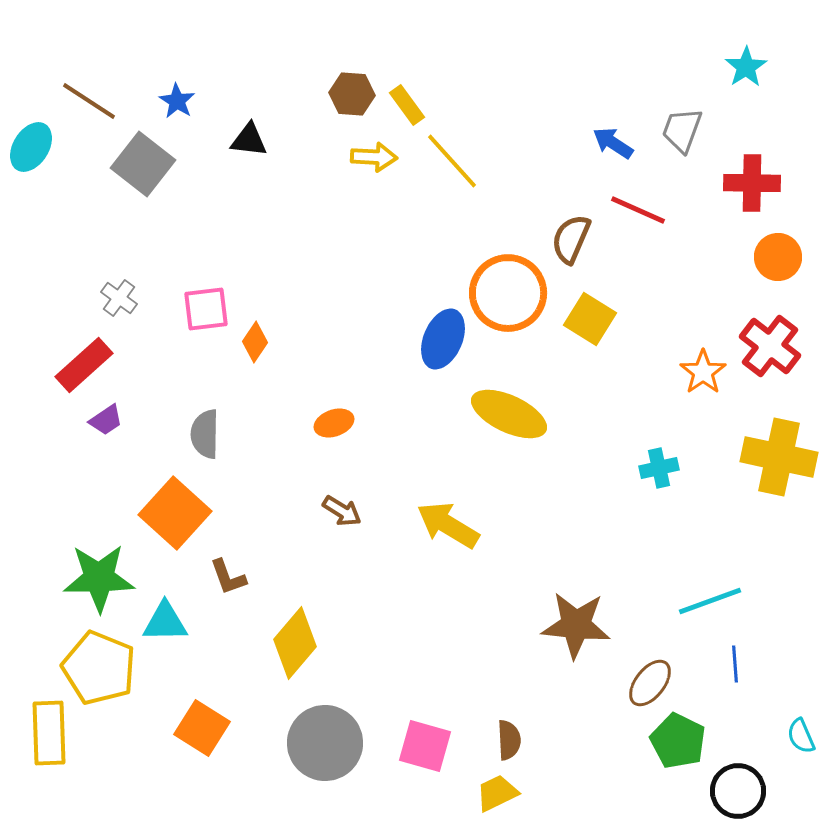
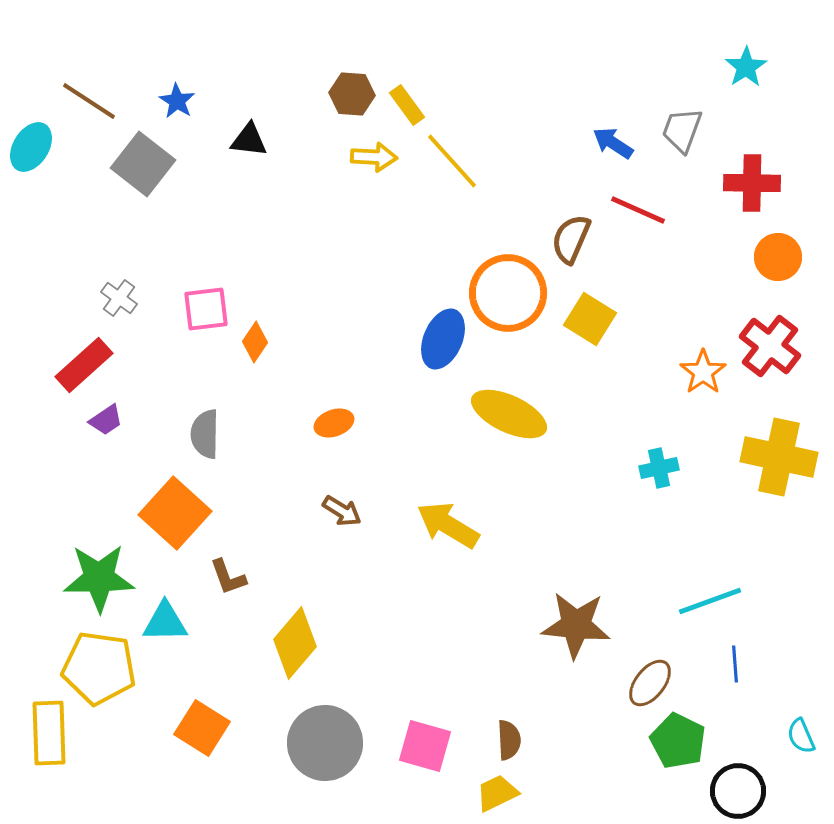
yellow pentagon at (99, 668): rotated 14 degrees counterclockwise
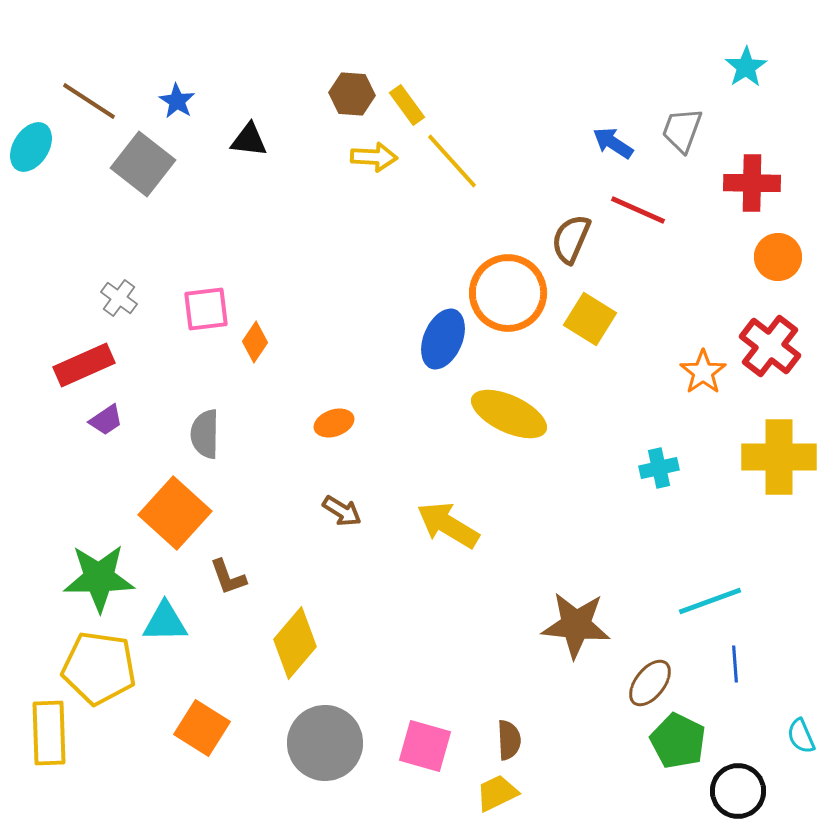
red rectangle at (84, 365): rotated 18 degrees clockwise
yellow cross at (779, 457): rotated 12 degrees counterclockwise
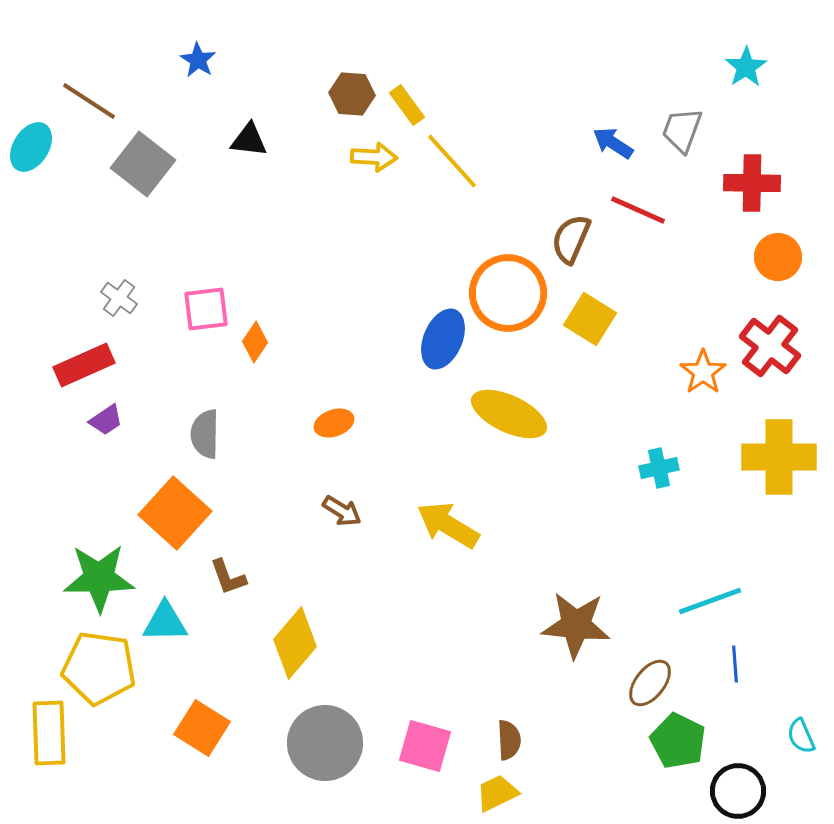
blue star at (177, 101): moved 21 px right, 41 px up
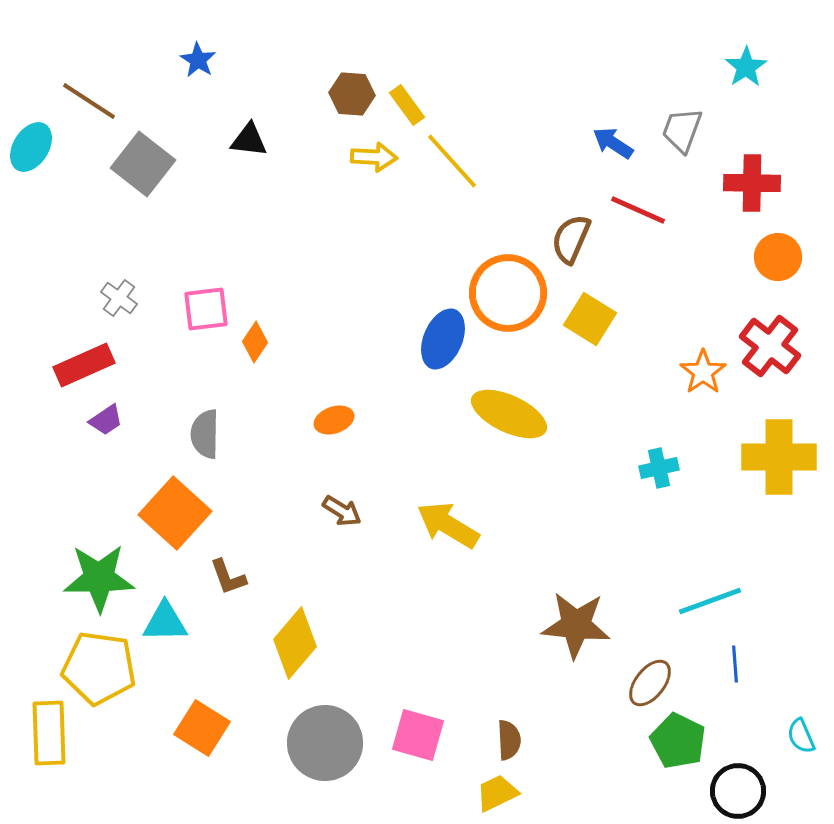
orange ellipse at (334, 423): moved 3 px up
pink square at (425, 746): moved 7 px left, 11 px up
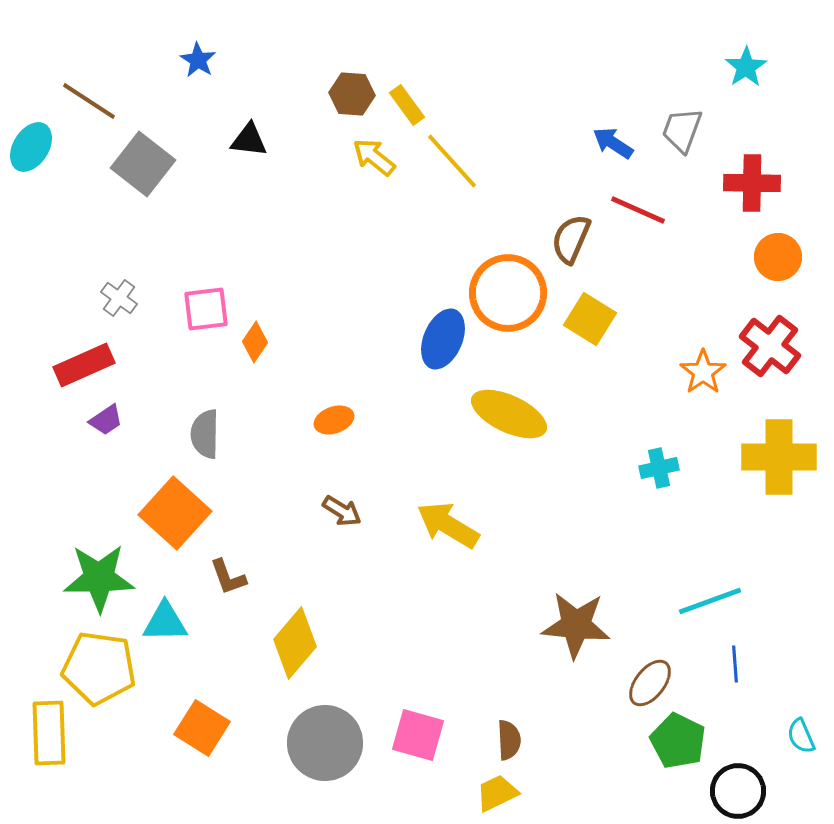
yellow arrow at (374, 157): rotated 144 degrees counterclockwise
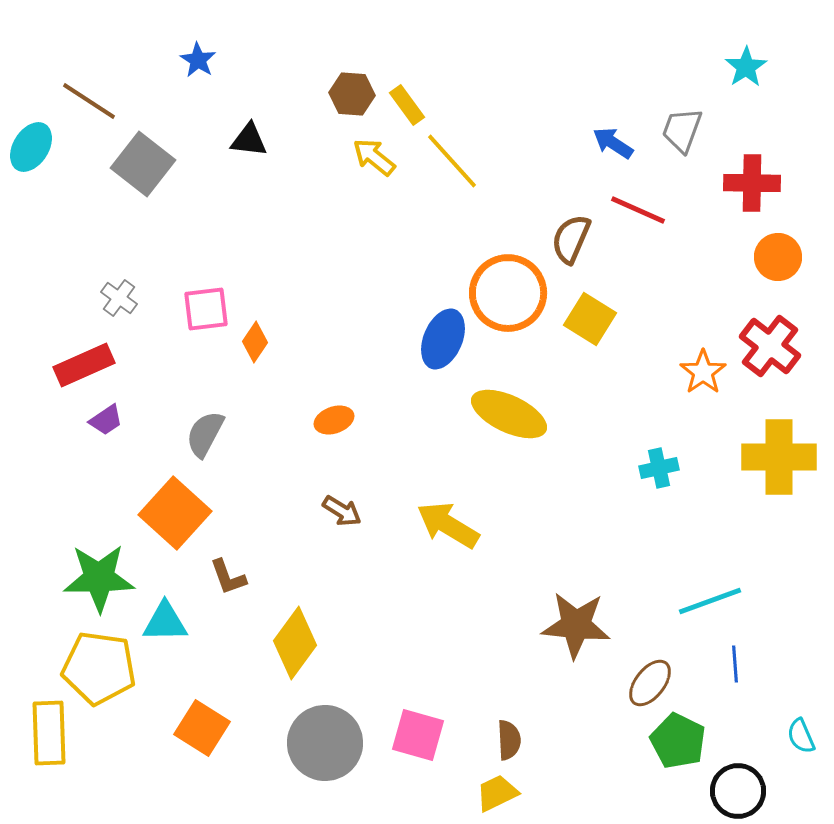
gray semicircle at (205, 434): rotated 27 degrees clockwise
yellow diamond at (295, 643): rotated 4 degrees counterclockwise
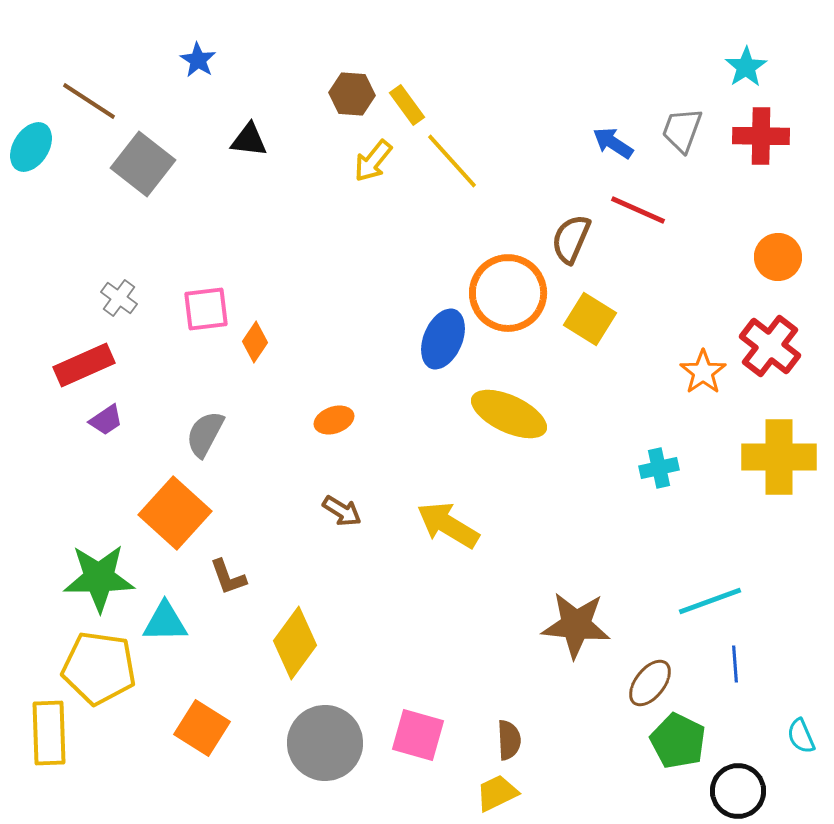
yellow arrow at (374, 157): moved 1 px left, 4 px down; rotated 90 degrees counterclockwise
red cross at (752, 183): moved 9 px right, 47 px up
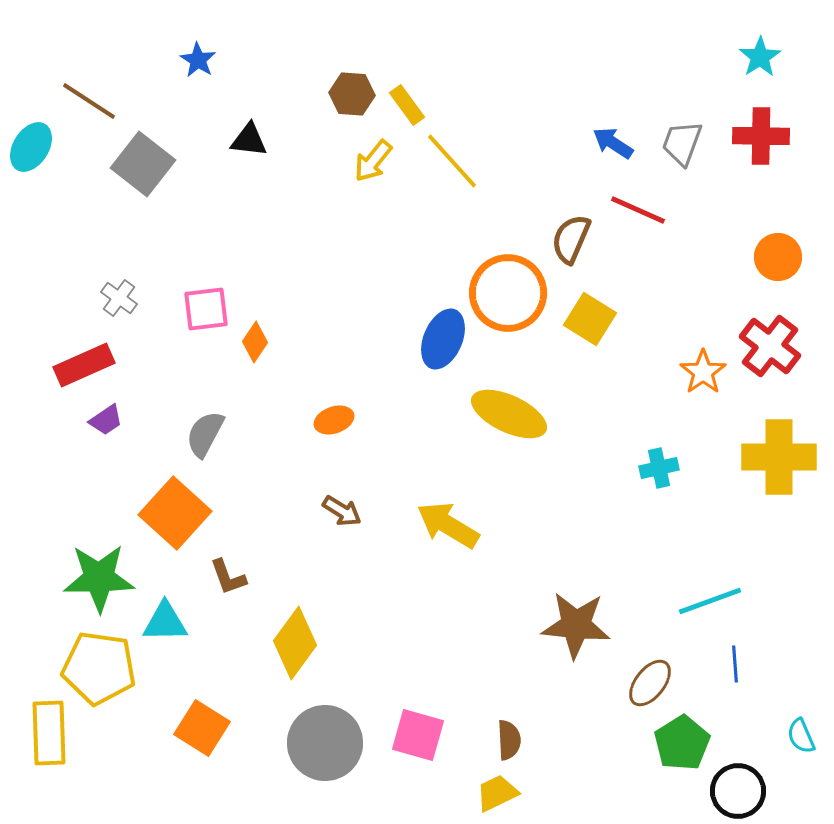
cyan star at (746, 67): moved 14 px right, 10 px up
gray trapezoid at (682, 130): moved 13 px down
green pentagon at (678, 741): moved 4 px right, 2 px down; rotated 14 degrees clockwise
